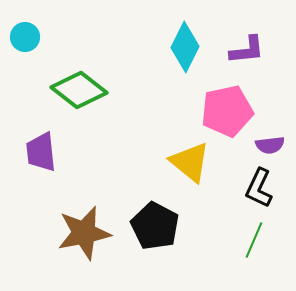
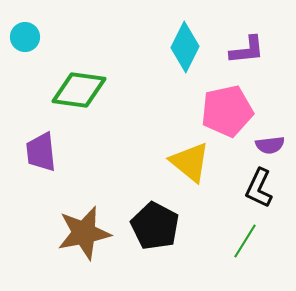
green diamond: rotated 30 degrees counterclockwise
green line: moved 9 px left, 1 px down; rotated 9 degrees clockwise
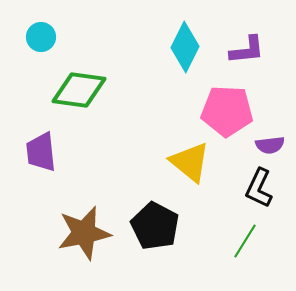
cyan circle: moved 16 px right
pink pentagon: rotated 15 degrees clockwise
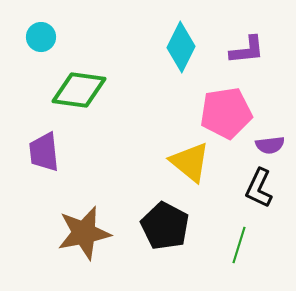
cyan diamond: moved 4 px left
pink pentagon: moved 1 px left, 2 px down; rotated 12 degrees counterclockwise
purple trapezoid: moved 3 px right
black pentagon: moved 10 px right
green line: moved 6 px left, 4 px down; rotated 15 degrees counterclockwise
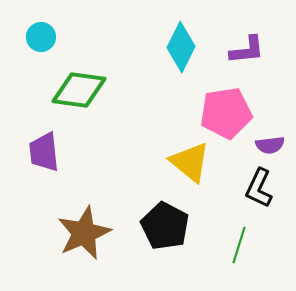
brown star: rotated 12 degrees counterclockwise
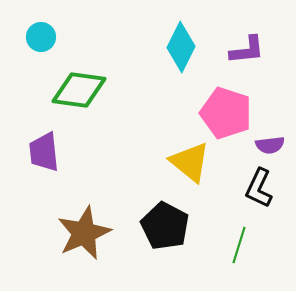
pink pentagon: rotated 27 degrees clockwise
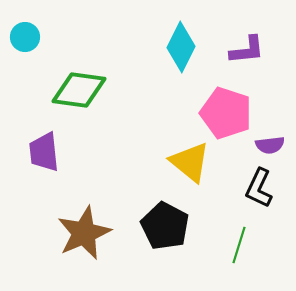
cyan circle: moved 16 px left
